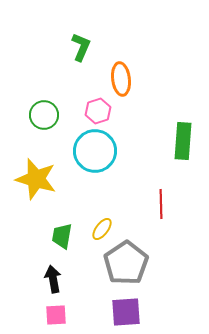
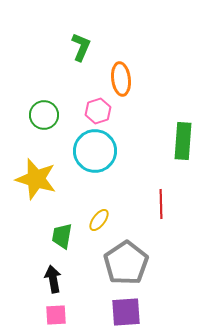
yellow ellipse: moved 3 px left, 9 px up
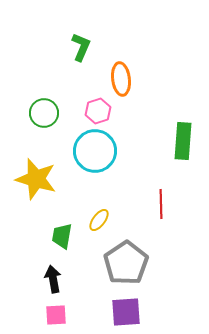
green circle: moved 2 px up
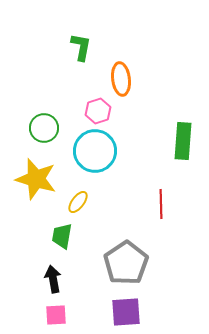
green L-shape: rotated 12 degrees counterclockwise
green circle: moved 15 px down
yellow ellipse: moved 21 px left, 18 px up
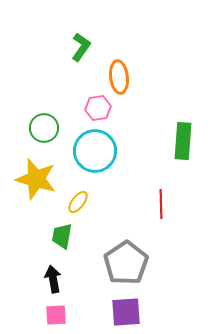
green L-shape: rotated 24 degrees clockwise
orange ellipse: moved 2 px left, 2 px up
pink hexagon: moved 3 px up; rotated 10 degrees clockwise
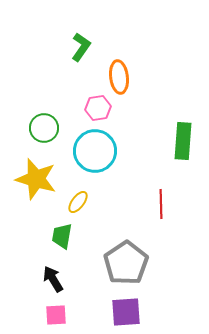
black arrow: rotated 20 degrees counterclockwise
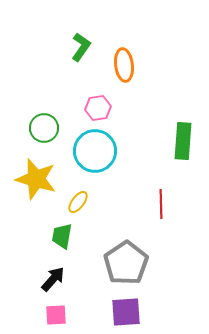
orange ellipse: moved 5 px right, 12 px up
black arrow: rotated 72 degrees clockwise
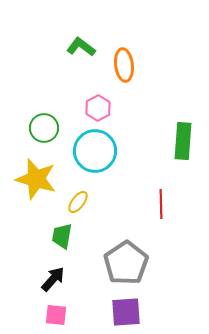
green L-shape: rotated 88 degrees counterclockwise
pink hexagon: rotated 20 degrees counterclockwise
pink square: rotated 10 degrees clockwise
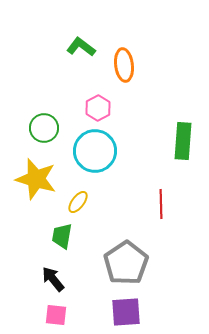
black arrow: rotated 80 degrees counterclockwise
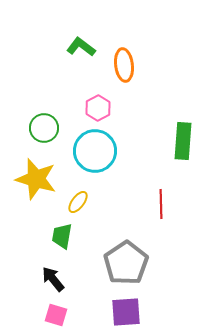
pink square: rotated 10 degrees clockwise
